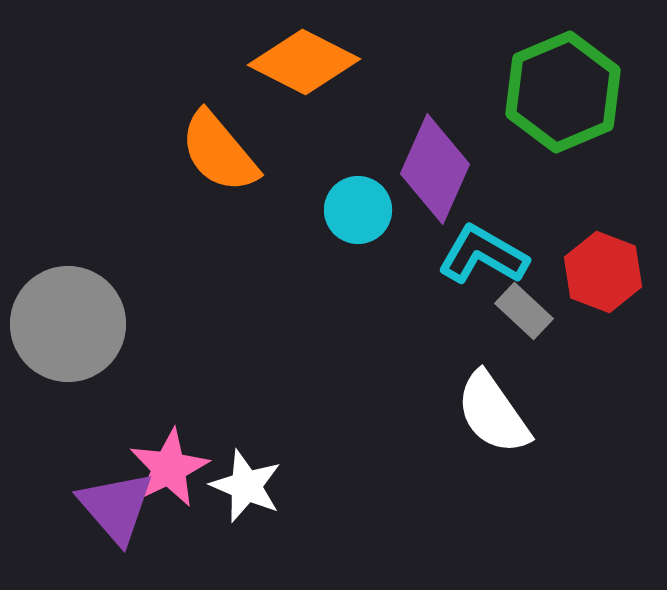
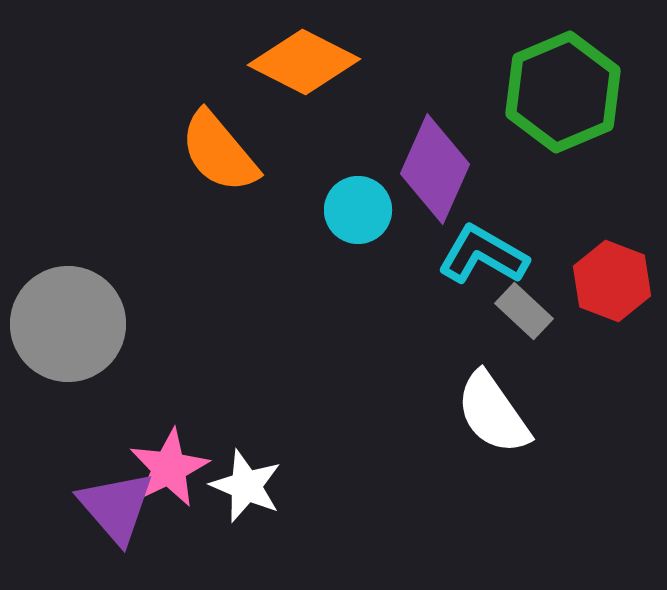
red hexagon: moved 9 px right, 9 px down
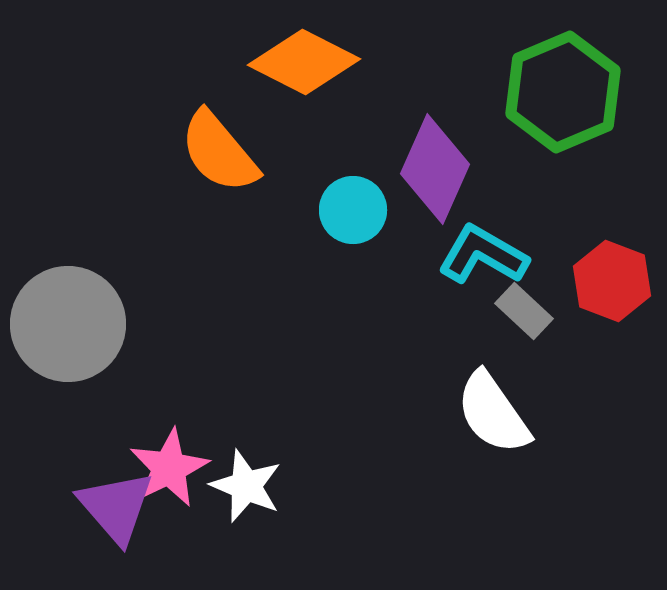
cyan circle: moved 5 px left
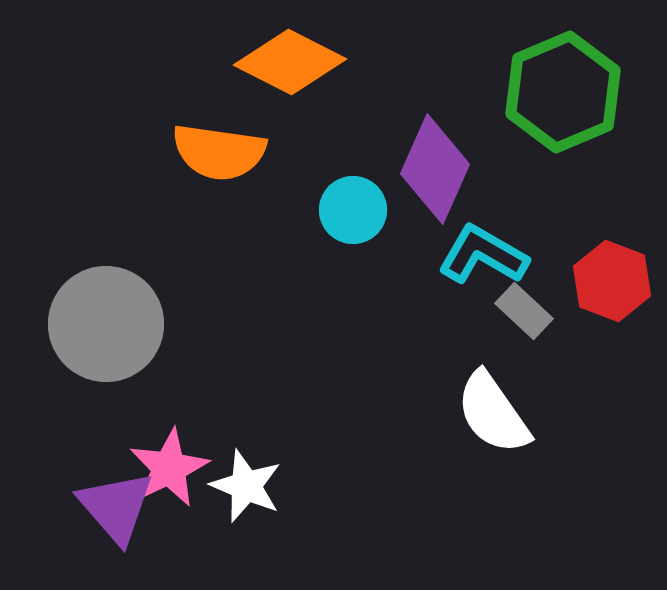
orange diamond: moved 14 px left
orange semicircle: rotated 42 degrees counterclockwise
gray circle: moved 38 px right
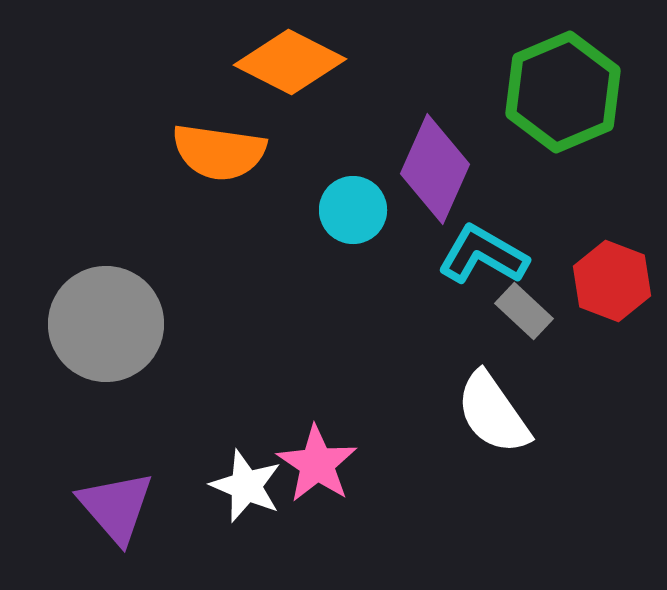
pink star: moved 148 px right, 4 px up; rotated 12 degrees counterclockwise
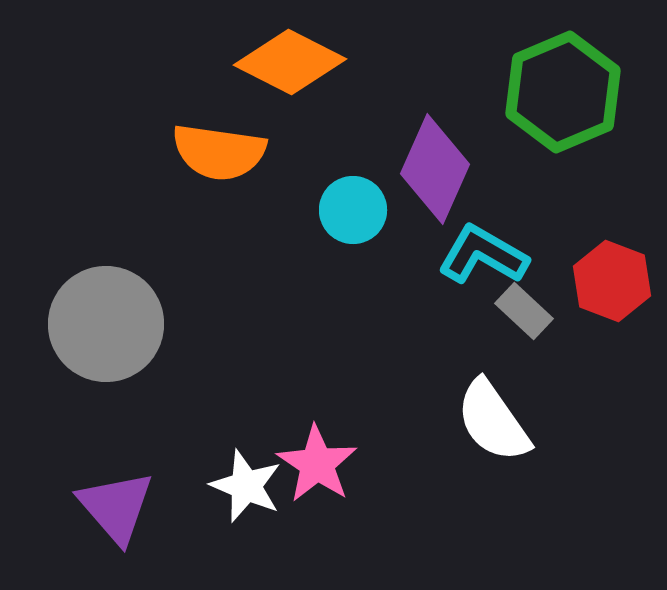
white semicircle: moved 8 px down
